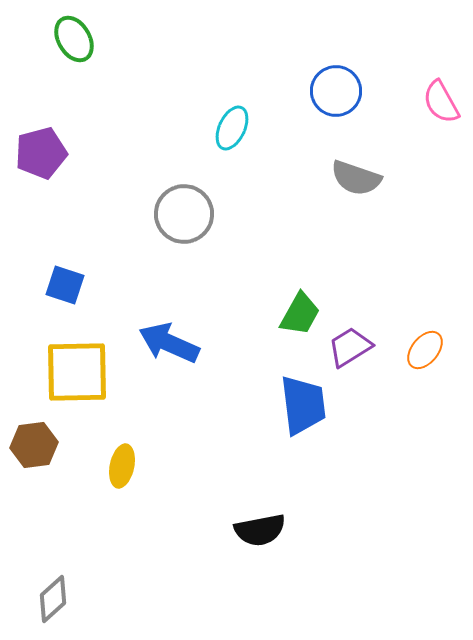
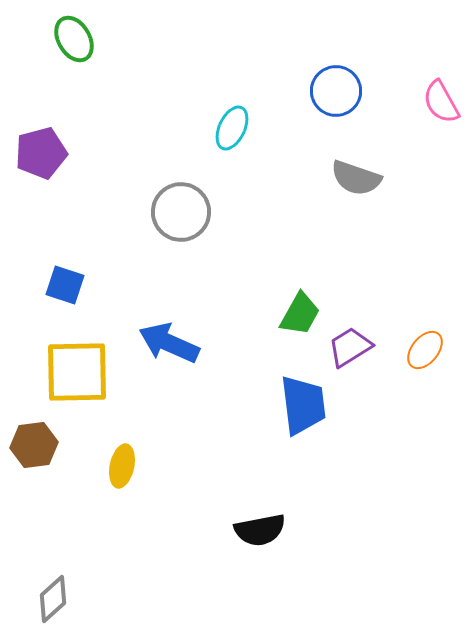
gray circle: moved 3 px left, 2 px up
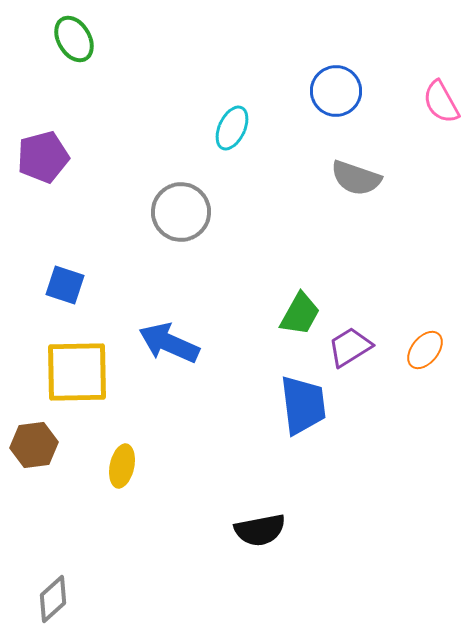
purple pentagon: moved 2 px right, 4 px down
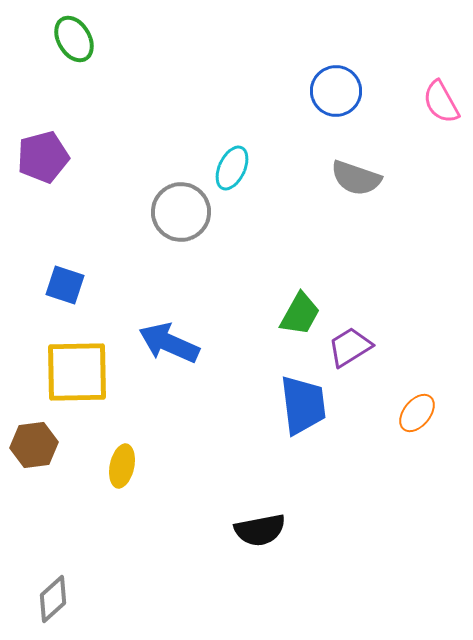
cyan ellipse: moved 40 px down
orange ellipse: moved 8 px left, 63 px down
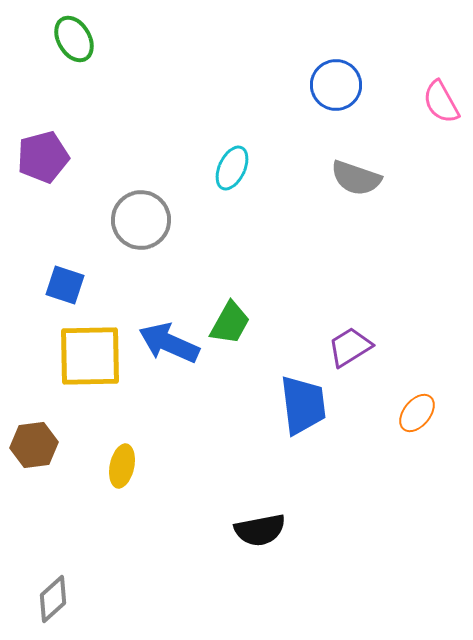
blue circle: moved 6 px up
gray circle: moved 40 px left, 8 px down
green trapezoid: moved 70 px left, 9 px down
yellow square: moved 13 px right, 16 px up
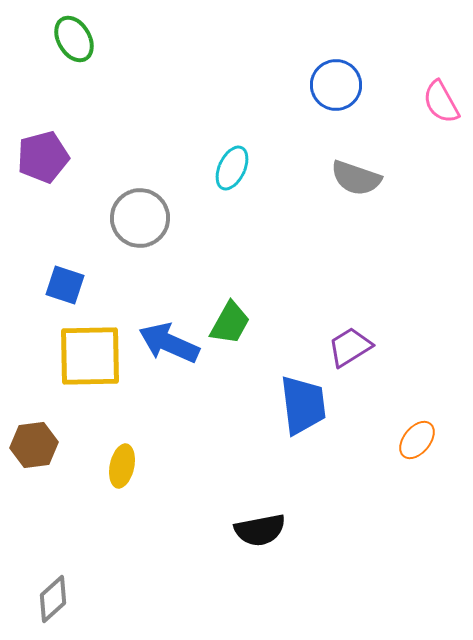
gray circle: moved 1 px left, 2 px up
orange ellipse: moved 27 px down
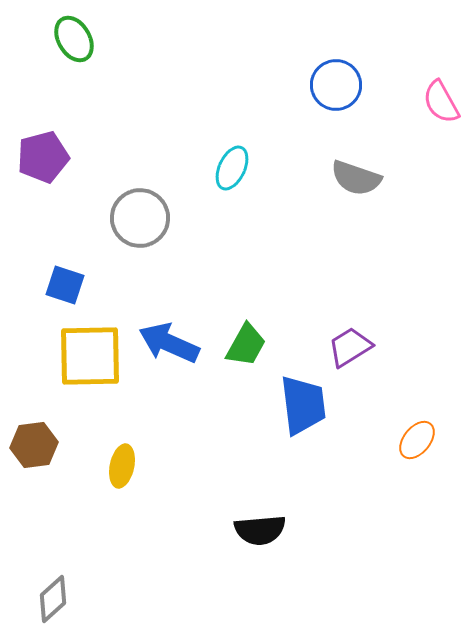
green trapezoid: moved 16 px right, 22 px down
black semicircle: rotated 6 degrees clockwise
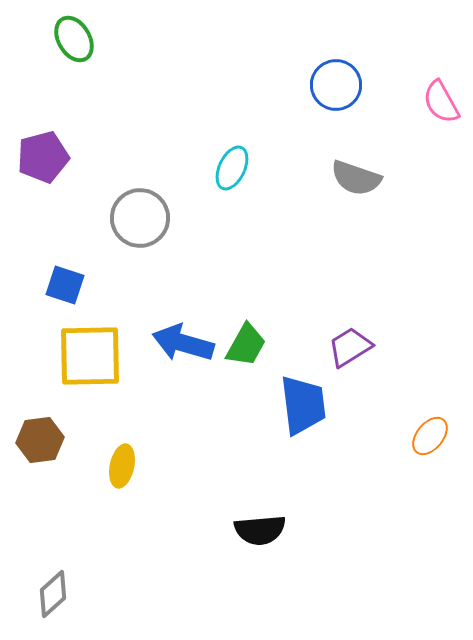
blue arrow: moved 14 px right; rotated 8 degrees counterclockwise
orange ellipse: moved 13 px right, 4 px up
brown hexagon: moved 6 px right, 5 px up
gray diamond: moved 5 px up
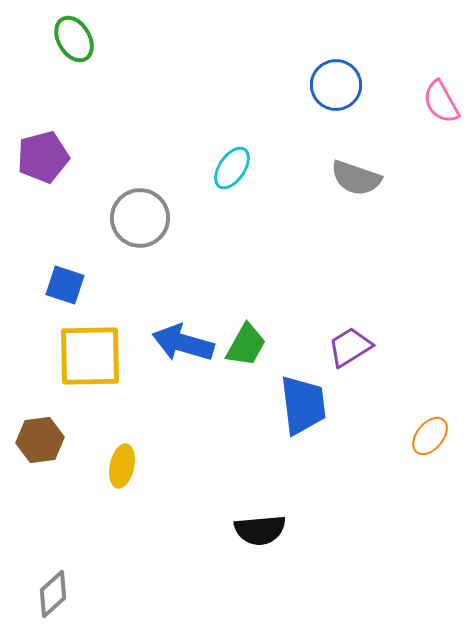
cyan ellipse: rotated 9 degrees clockwise
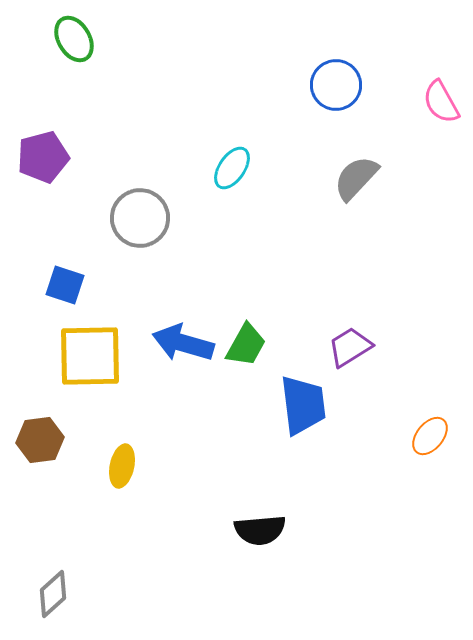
gray semicircle: rotated 114 degrees clockwise
